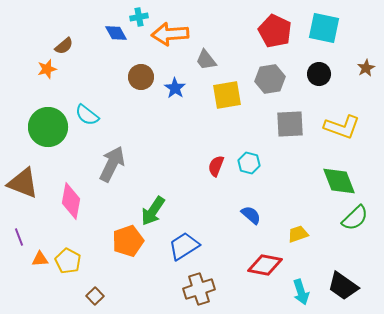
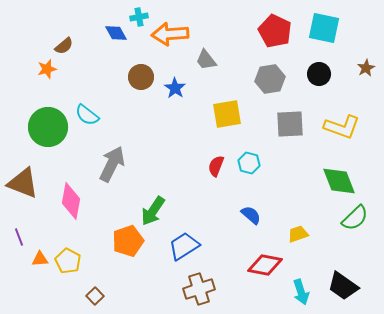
yellow square: moved 19 px down
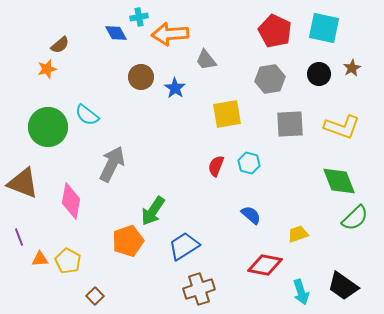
brown semicircle: moved 4 px left, 1 px up
brown star: moved 14 px left
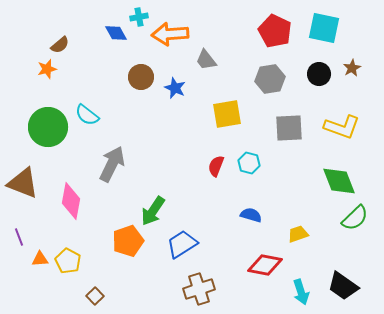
blue star: rotated 10 degrees counterclockwise
gray square: moved 1 px left, 4 px down
blue semicircle: rotated 25 degrees counterclockwise
blue trapezoid: moved 2 px left, 2 px up
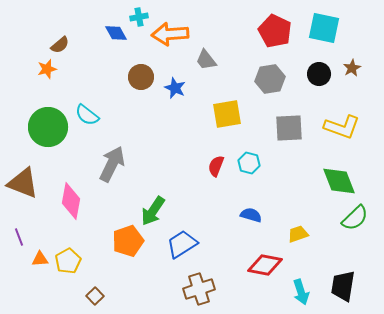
yellow pentagon: rotated 15 degrees clockwise
black trapezoid: rotated 64 degrees clockwise
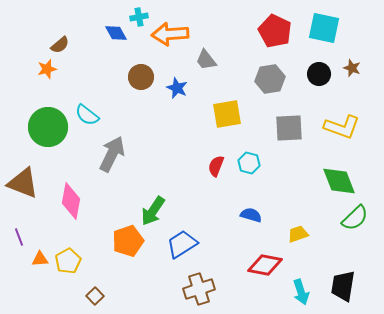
brown star: rotated 24 degrees counterclockwise
blue star: moved 2 px right
gray arrow: moved 10 px up
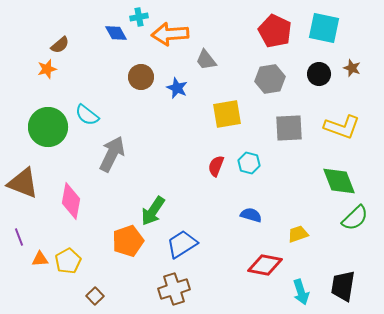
brown cross: moved 25 px left
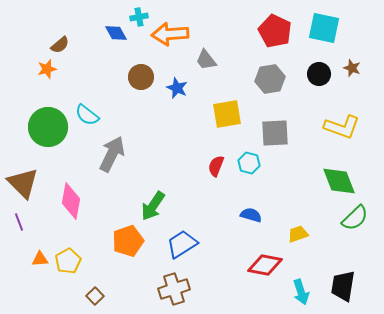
gray square: moved 14 px left, 5 px down
brown triangle: rotated 24 degrees clockwise
green arrow: moved 5 px up
purple line: moved 15 px up
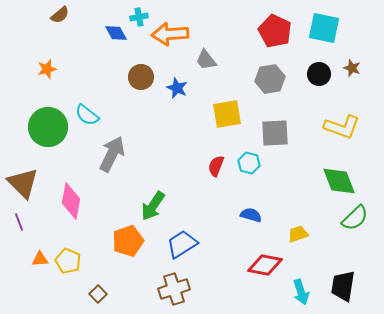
brown semicircle: moved 30 px up
yellow pentagon: rotated 20 degrees counterclockwise
brown square: moved 3 px right, 2 px up
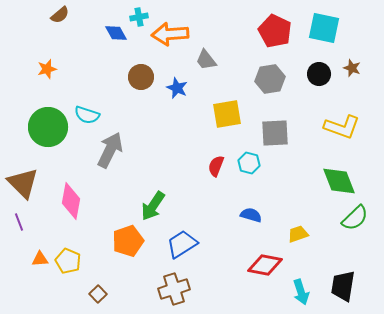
cyan semicircle: rotated 20 degrees counterclockwise
gray arrow: moved 2 px left, 4 px up
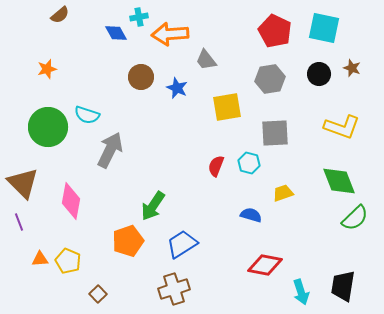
yellow square: moved 7 px up
yellow trapezoid: moved 15 px left, 41 px up
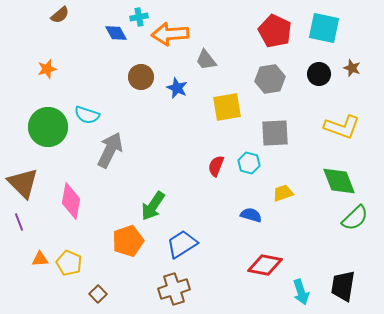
yellow pentagon: moved 1 px right, 2 px down
